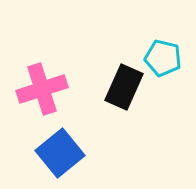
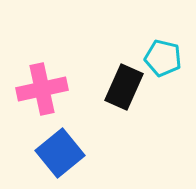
pink cross: rotated 6 degrees clockwise
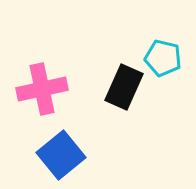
blue square: moved 1 px right, 2 px down
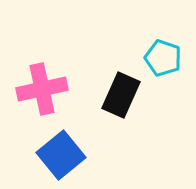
cyan pentagon: rotated 6 degrees clockwise
black rectangle: moved 3 px left, 8 px down
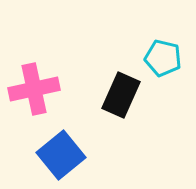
cyan pentagon: rotated 6 degrees counterclockwise
pink cross: moved 8 px left
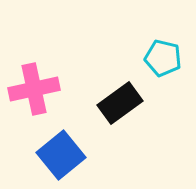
black rectangle: moved 1 px left, 8 px down; rotated 30 degrees clockwise
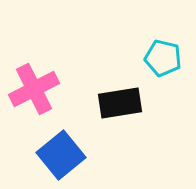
pink cross: rotated 15 degrees counterclockwise
black rectangle: rotated 27 degrees clockwise
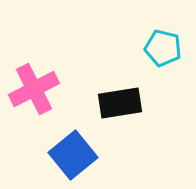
cyan pentagon: moved 10 px up
blue square: moved 12 px right
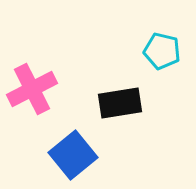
cyan pentagon: moved 1 px left, 3 px down
pink cross: moved 2 px left
